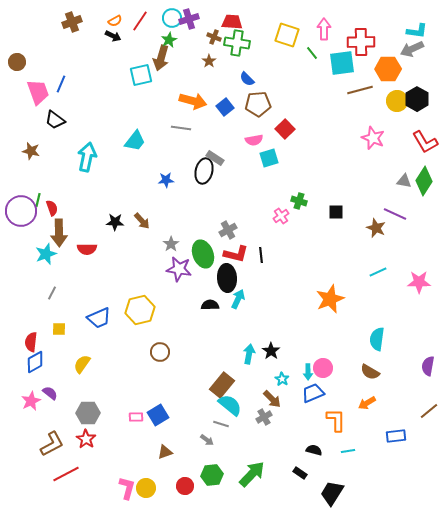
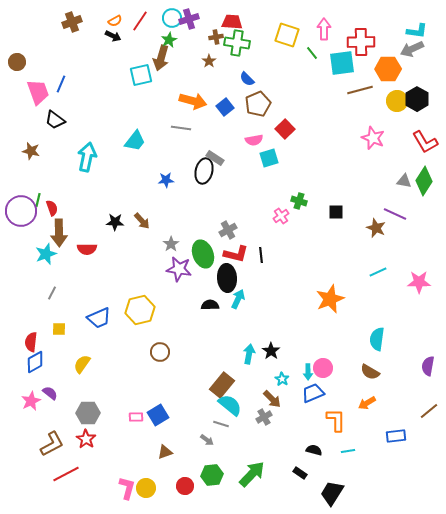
brown cross at (214, 37): moved 2 px right; rotated 32 degrees counterclockwise
brown pentagon at (258, 104): rotated 20 degrees counterclockwise
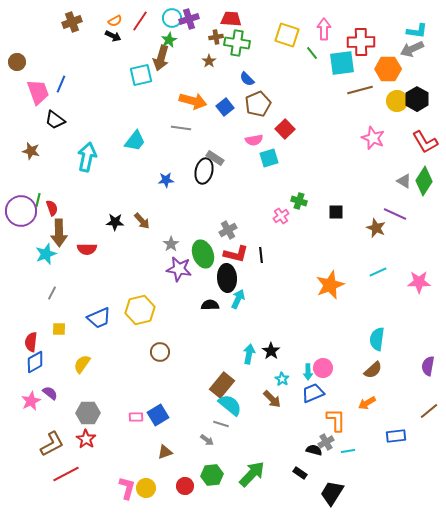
red trapezoid at (232, 22): moved 1 px left, 3 px up
gray triangle at (404, 181): rotated 21 degrees clockwise
orange star at (330, 299): moved 14 px up
brown semicircle at (370, 372): moved 3 px right, 2 px up; rotated 72 degrees counterclockwise
gray cross at (264, 417): moved 62 px right, 25 px down
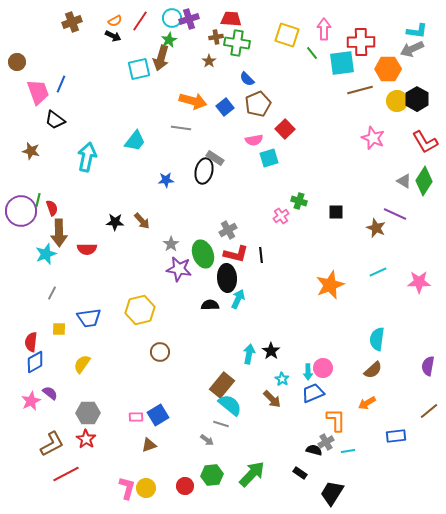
cyan square at (141, 75): moved 2 px left, 6 px up
blue trapezoid at (99, 318): moved 10 px left; rotated 15 degrees clockwise
brown triangle at (165, 452): moved 16 px left, 7 px up
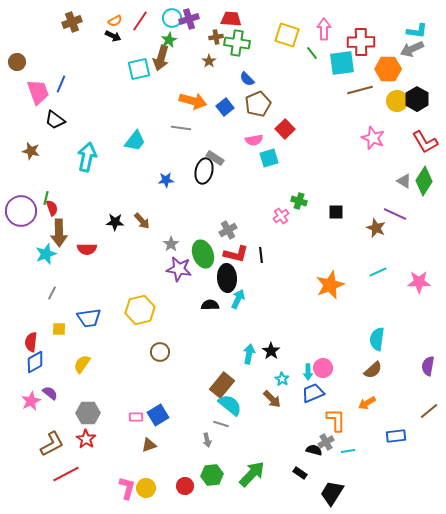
green line at (38, 200): moved 8 px right, 2 px up
gray arrow at (207, 440): rotated 40 degrees clockwise
